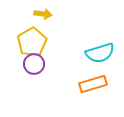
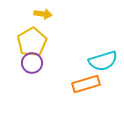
cyan semicircle: moved 3 px right, 8 px down
purple circle: moved 2 px left, 1 px up
orange rectangle: moved 7 px left
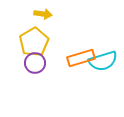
yellow pentagon: moved 2 px right
purple circle: moved 3 px right
orange rectangle: moved 5 px left, 26 px up
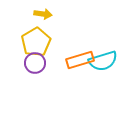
yellow pentagon: moved 2 px right
orange rectangle: moved 1 px left, 2 px down
